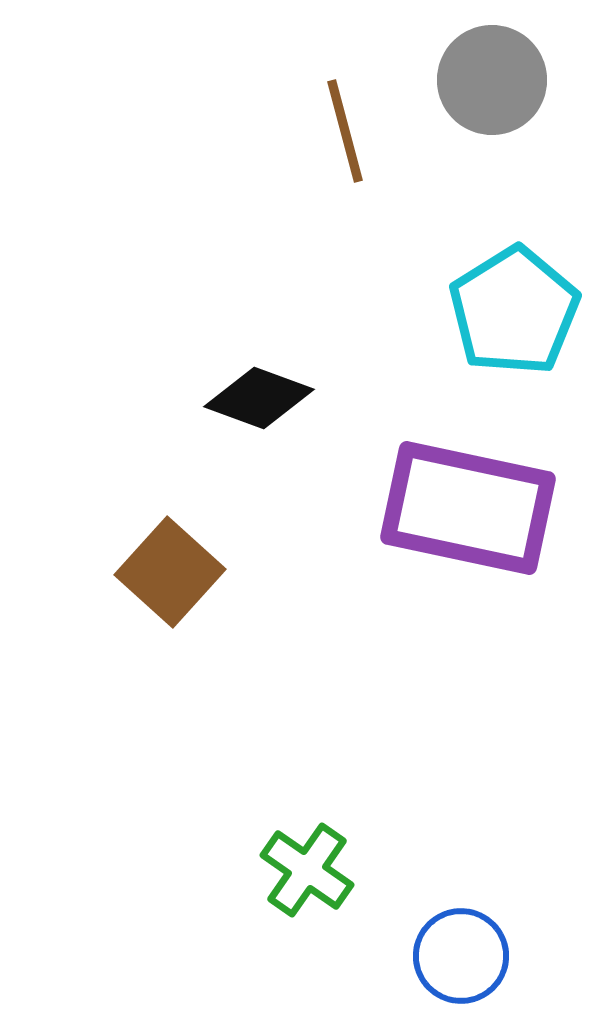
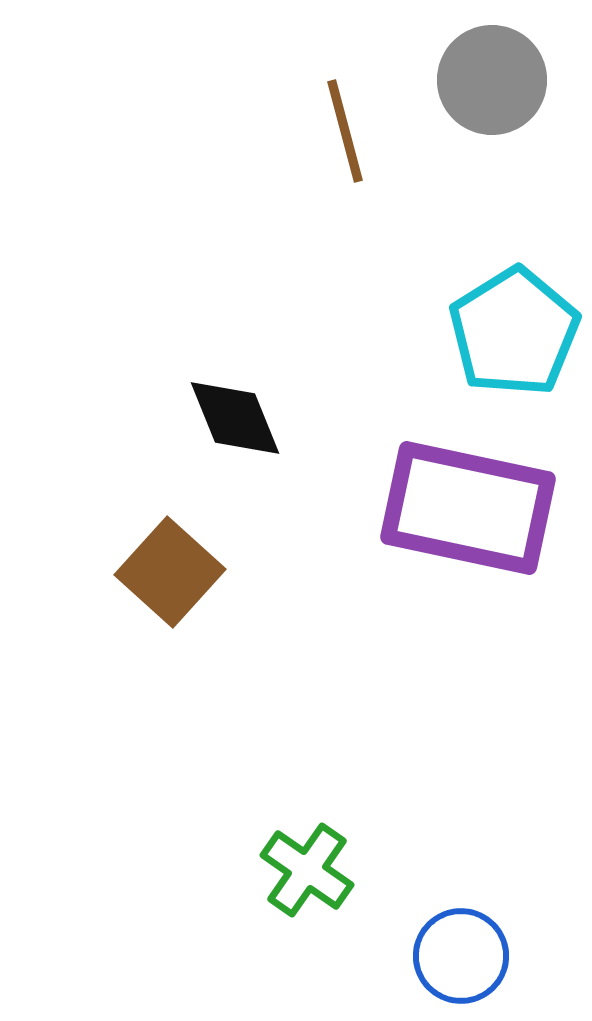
cyan pentagon: moved 21 px down
black diamond: moved 24 px left, 20 px down; rotated 48 degrees clockwise
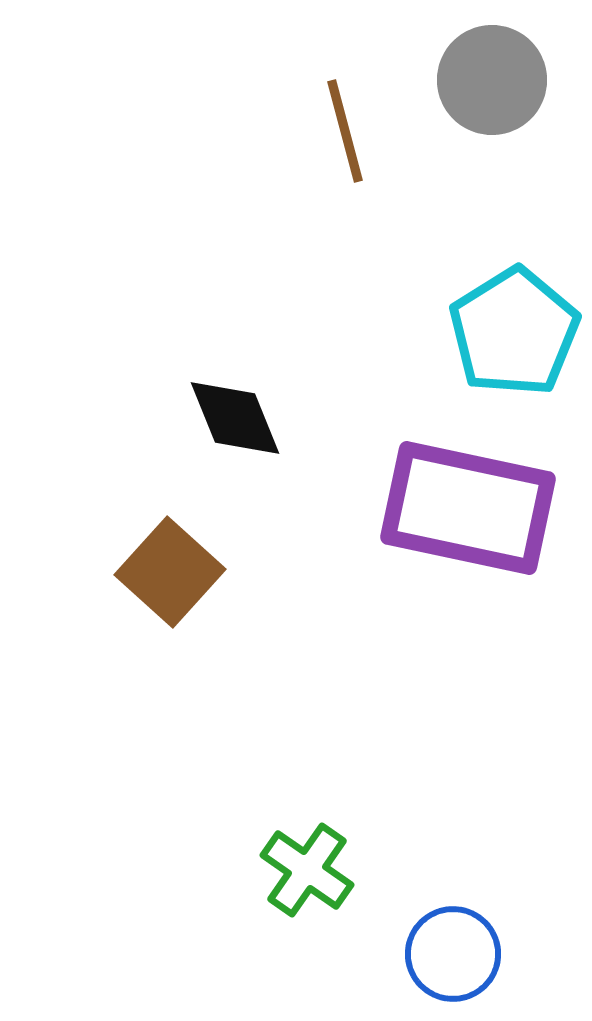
blue circle: moved 8 px left, 2 px up
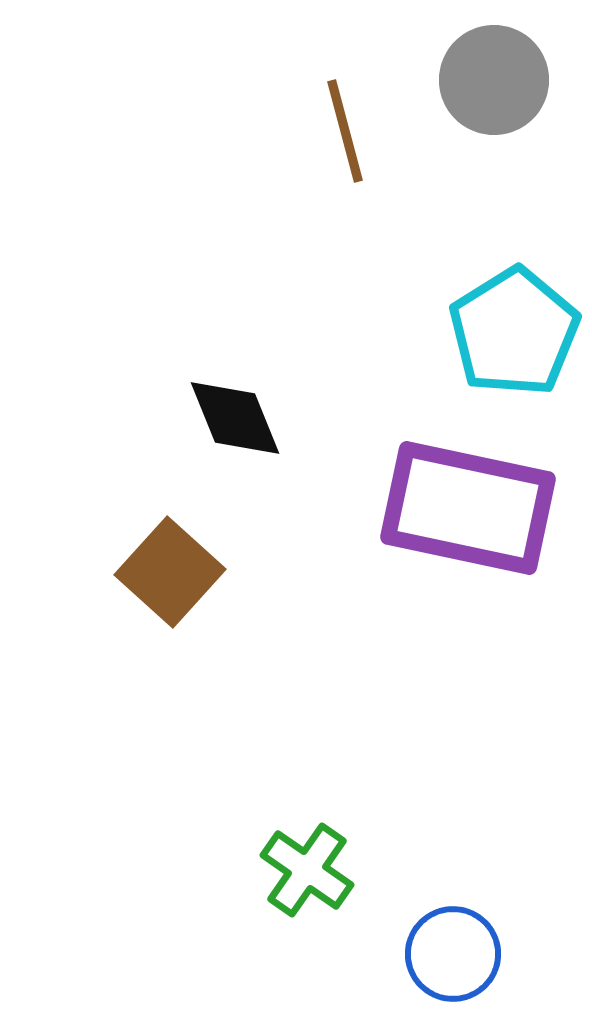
gray circle: moved 2 px right
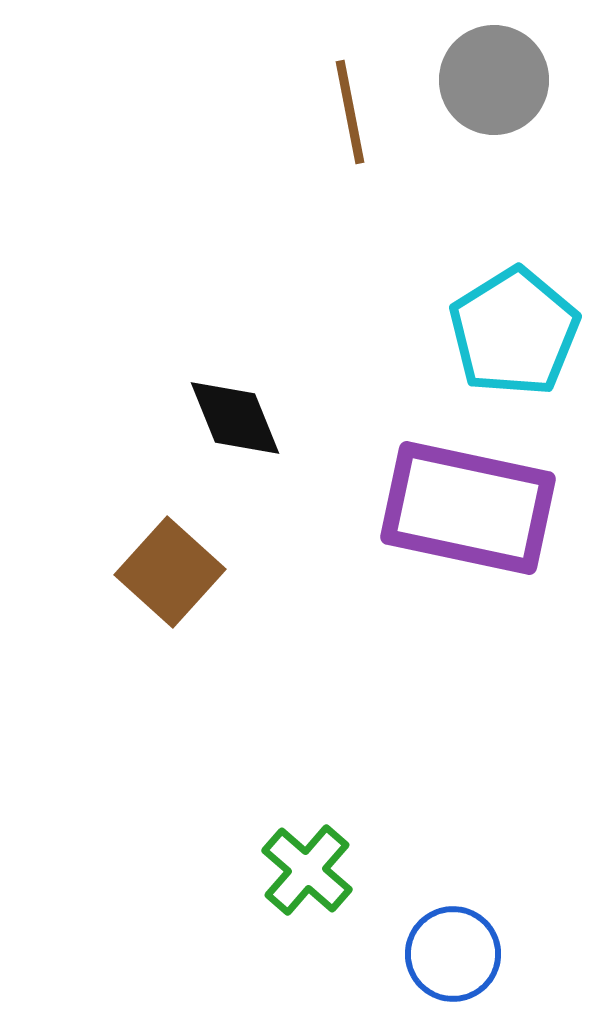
brown line: moved 5 px right, 19 px up; rotated 4 degrees clockwise
green cross: rotated 6 degrees clockwise
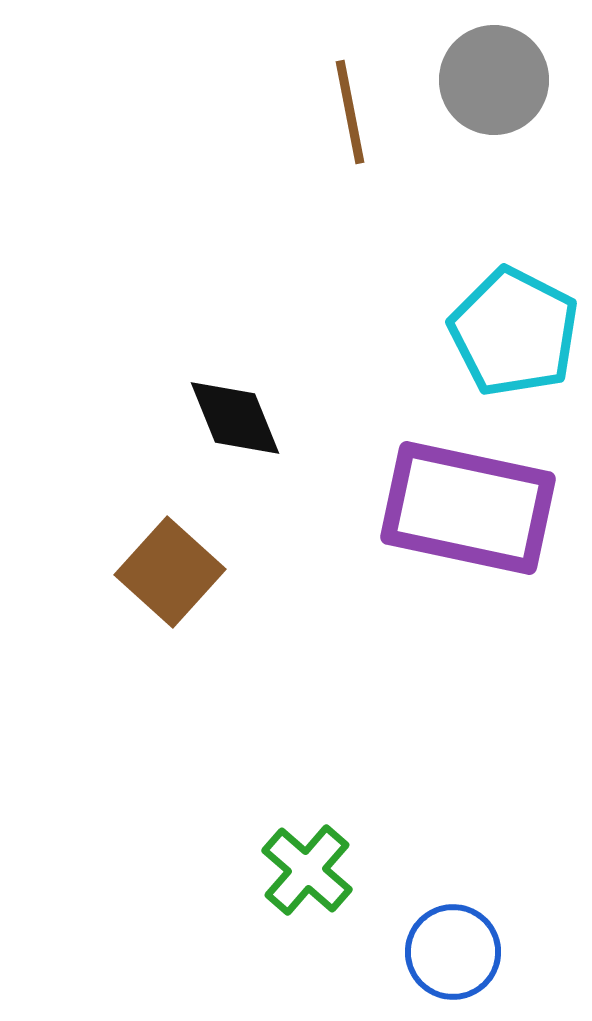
cyan pentagon: rotated 13 degrees counterclockwise
blue circle: moved 2 px up
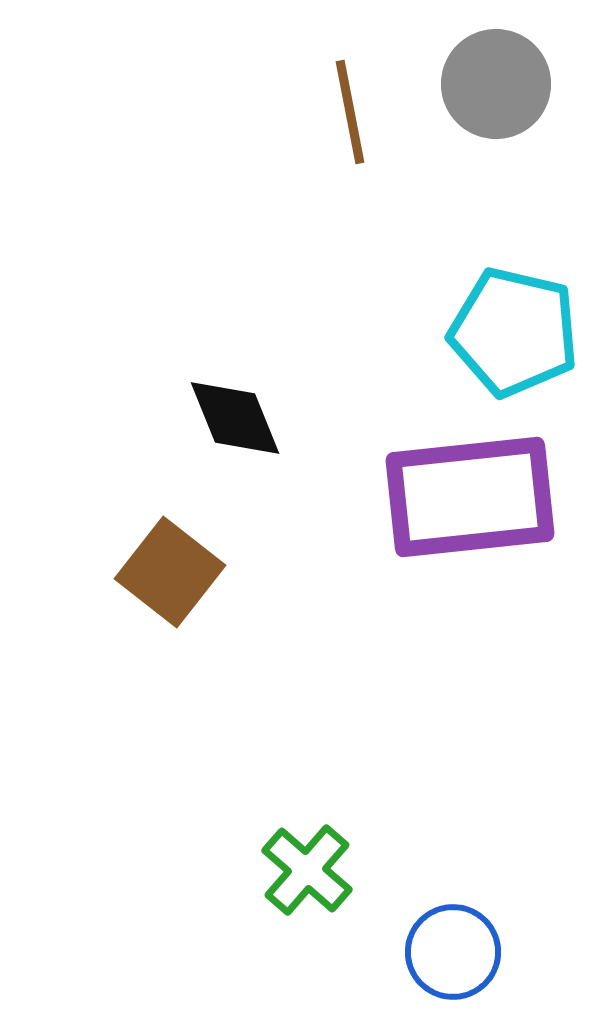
gray circle: moved 2 px right, 4 px down
cyan pentagon: rotated 14 degrees counterclockwise
purple rectangle: moved 2 px right, 11 px up; rotated 18 degrees counterclockwise
brown square: rotated 4 degrees counterclockwise
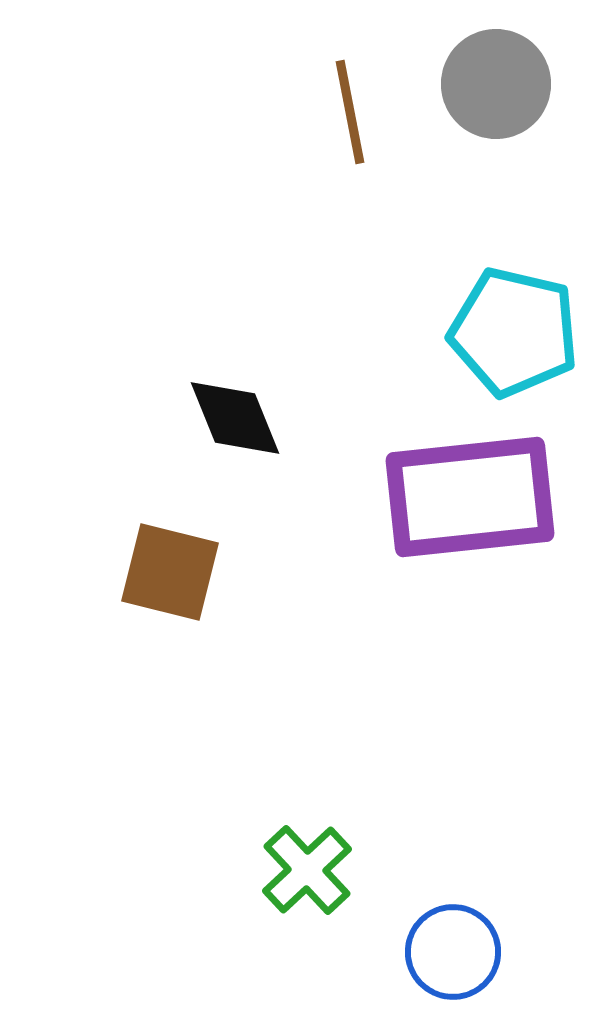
brown square: rotated 24 degrees counterclockwise
green cross: rotated 6 degrees clockwise
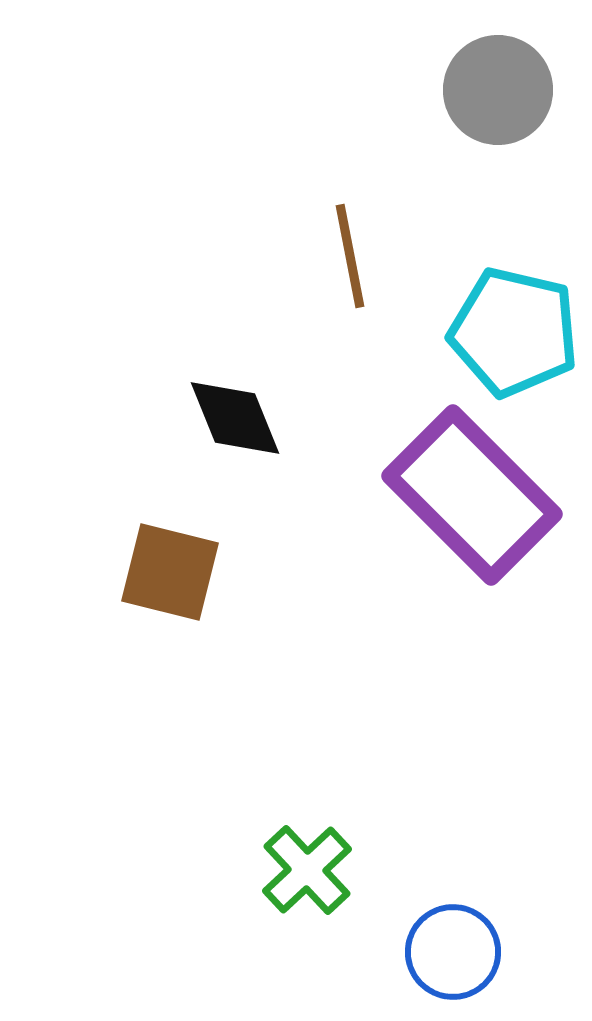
gray circle: moved 2 px right, 6 px down
brown line: moved 144 px down
purple rectangle: moved 2 px right, 2 px up; rotated 51 degrees clockwise
